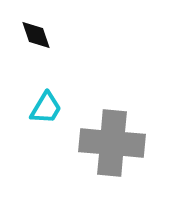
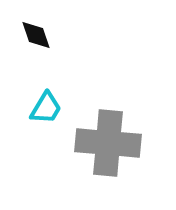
gray cross: moved 4 px left
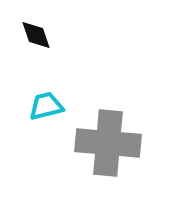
cyan trapezoid: moved 2 px up; rotated 135 degrees counterclockwise
